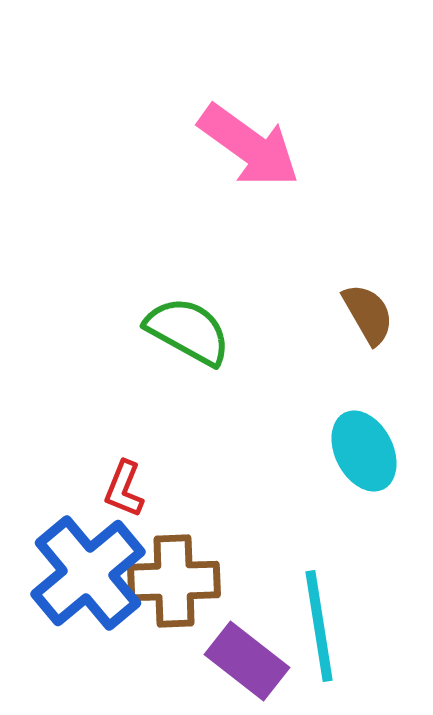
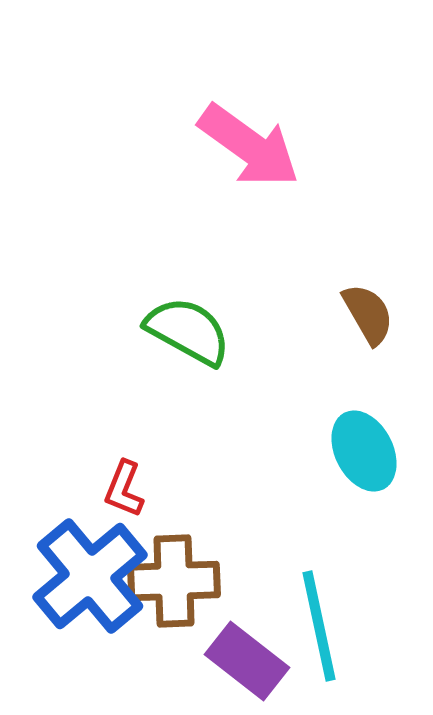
blue cross: moved 2 px right, 3 px down
cyan line: rotated 3 degrees counterclockwise
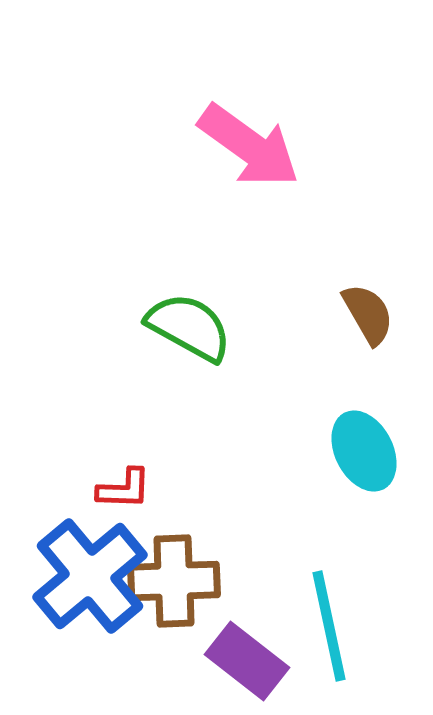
green semicircle: moved 1 px right, 4 px up
red L-shape: rotated 110 degrees counterclockwise
cyan line: moved 10 px right
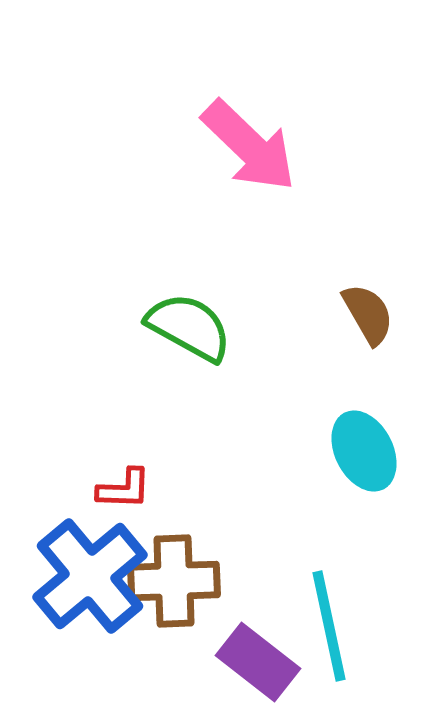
pink arrow: rotated 8 degrees clockwise
purple rectangle: moved 11 px right, 1 px down
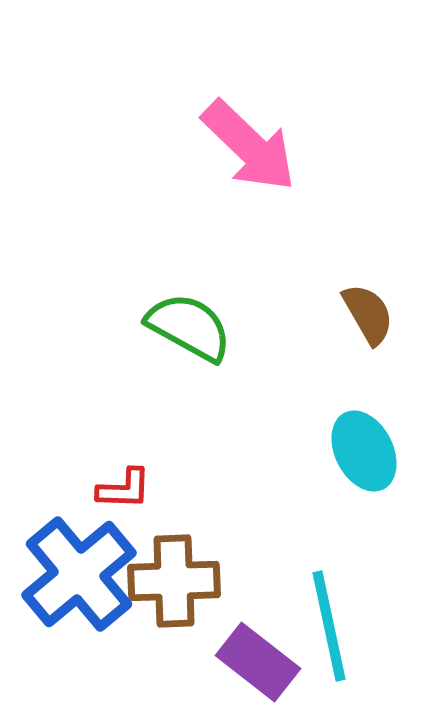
blue cross: moved 11 px left, 2 px up
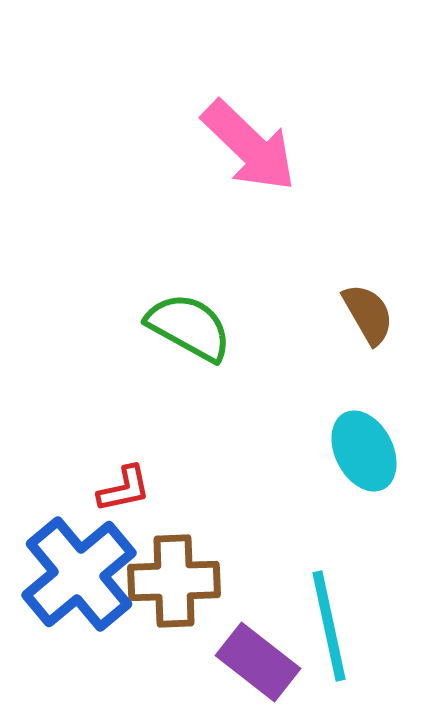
red L-shape: rotated 14 degrees counterclockwise
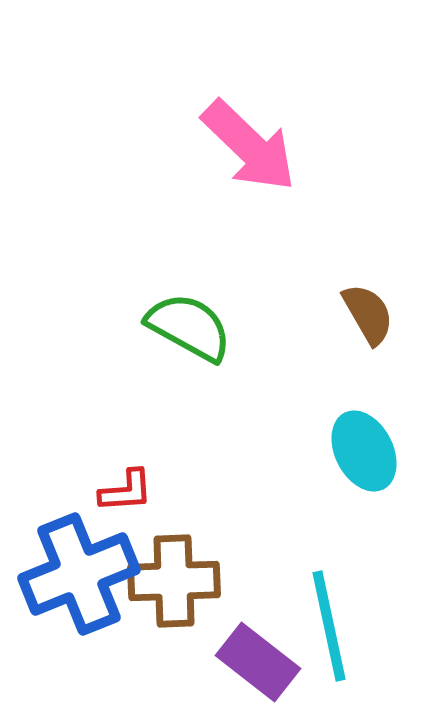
red L-shape: moved 2 px right, 2 px down; rotated 8 degrees clockwise
blue cross: rotated 18 degrees clockwise
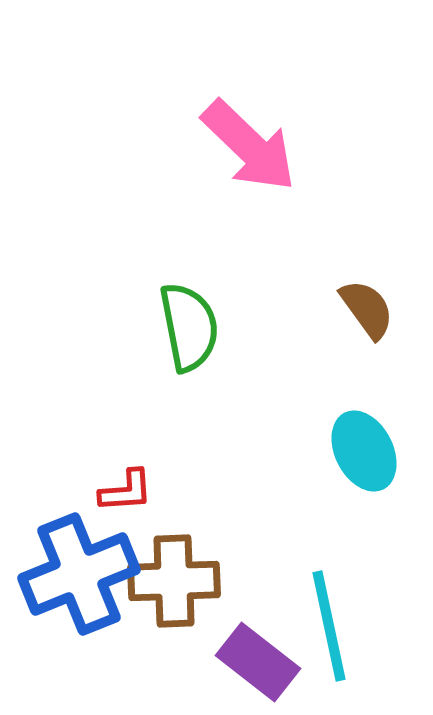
brown semicircle: moved 1 px left, 5 px up; rotated 6 degrees counterclockwise
green semicircle: rotated 50 degrees clockwise
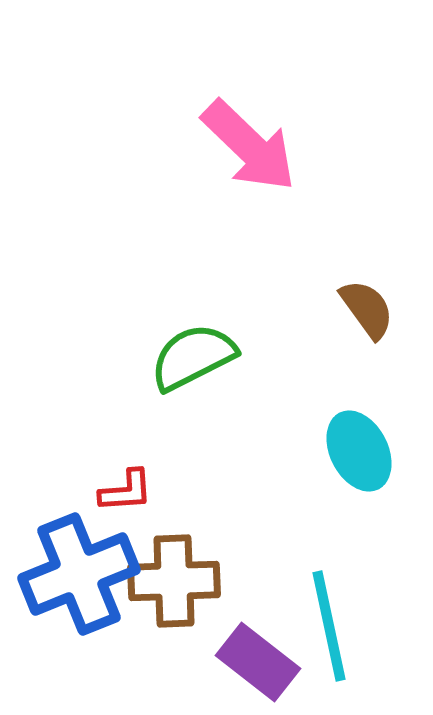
green semicircle: moved 4 px right, 30 px down; rotated 106 degrees counterclockwise
cyan ellipse: moved 5 px left
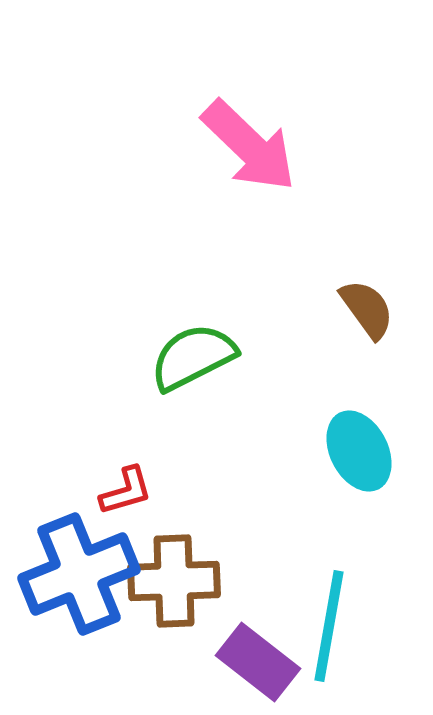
red L-shape: rotated 12 degrees counterclockwise
cyan line: rotated 22 degrees clockwise
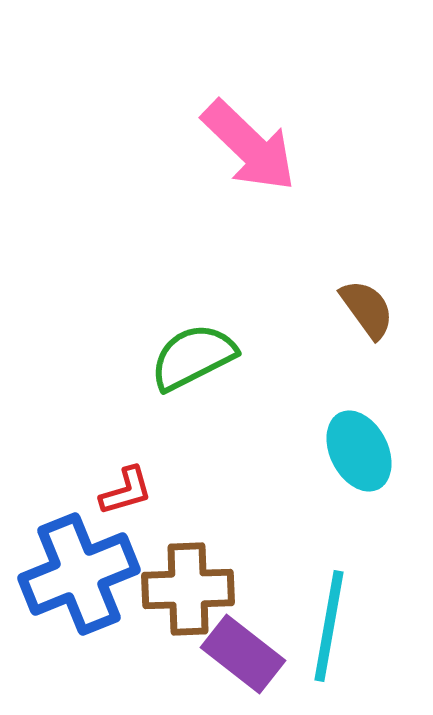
brown cross: moved 14 px right, 8 px down
purple rectangle: moved 15 px left, 8 px up
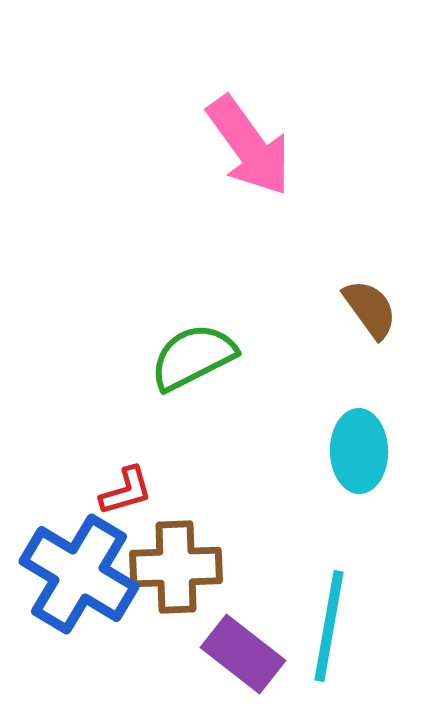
pink arrow: rotated 10 degrees clockwise
brown semicircle: moved 3 px right
cyan ellipse: rotated 26 degrees clockwise
blue cross: rotated 37 degrees counterclockwise
brown cross: moved 12 px left, 22 px up
